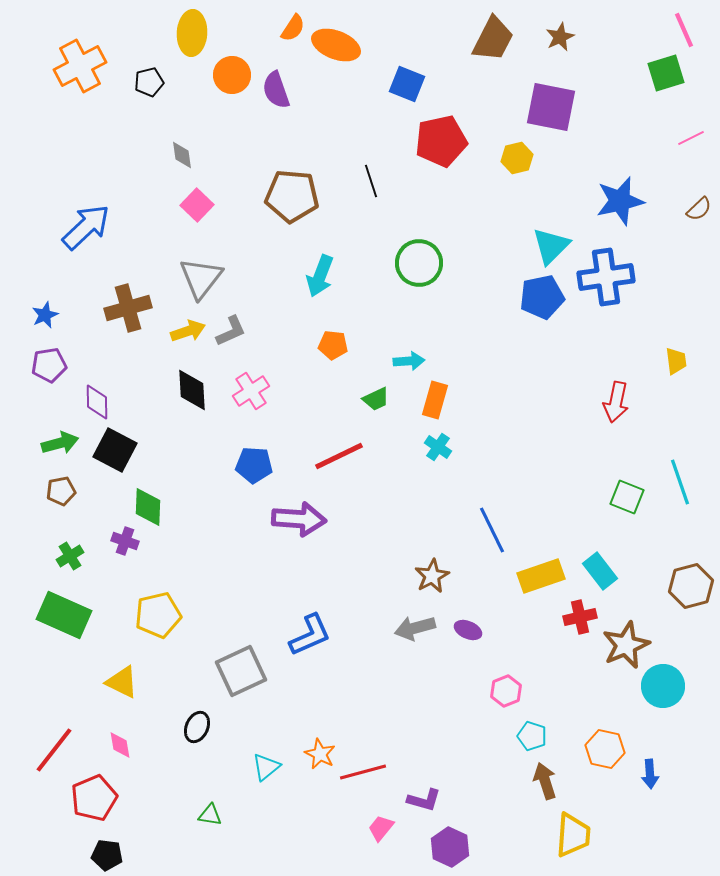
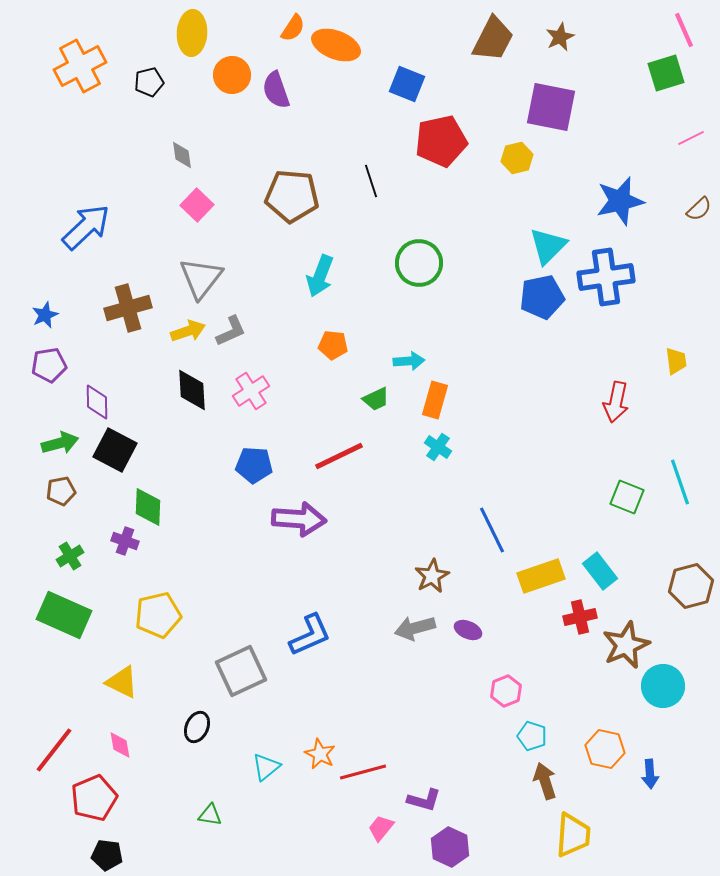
cyan triangle at (551, 246): moved 3 px left
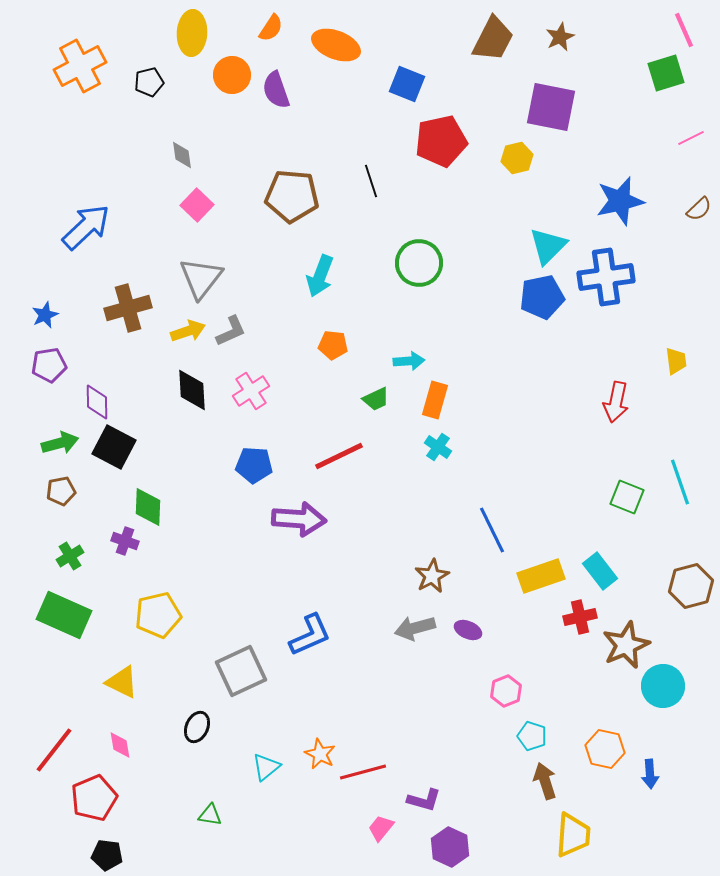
orange semicircle at (293, 28): moved 22 px left
black square at (115, 450): moved 1 px left, 3 px up
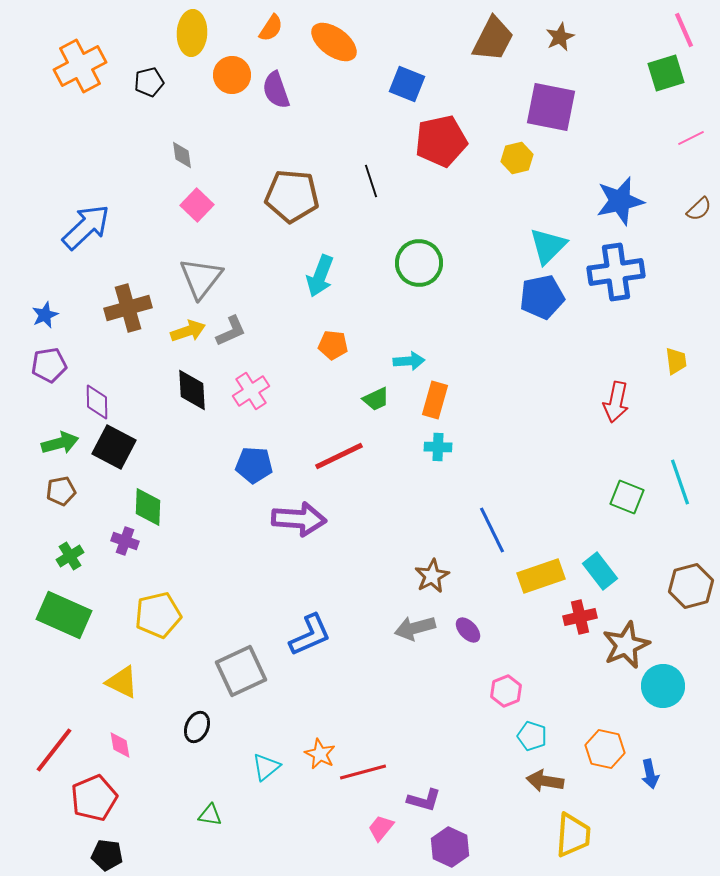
orange ellipse at (336, 45): moved 2 px left, 3 px up; rotated 15 degrees clockwise
blue cross at (606, 277): moved 10 px right, 5 px up
cyan cross at (438, 447): rotated 32 degrees counterclockwise
purple ellipse at (468, 630): rotated 24 degrees clockwise
blue arrow at (650, 774): rotated 8 degrees counterclockwise
brown arrow at (545, 781): rotated 63 degrees counterclockwise
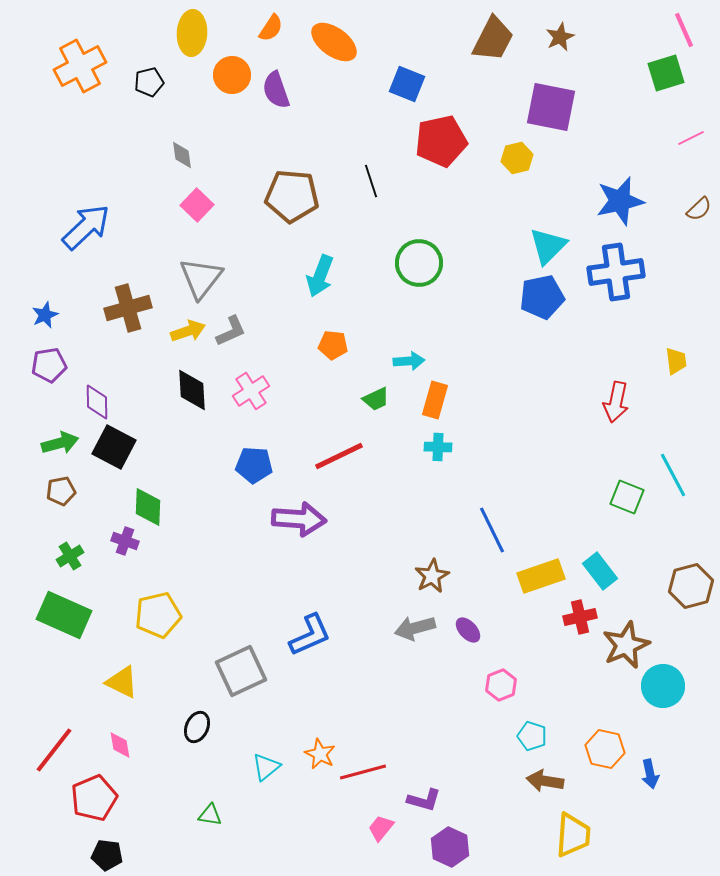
cyan line at (680, 482): moved 7 px left, 7 px up; rotated 9 degrees counterclockwise
pink hexagon at (506, 691): moved 5 px left, 6 px up
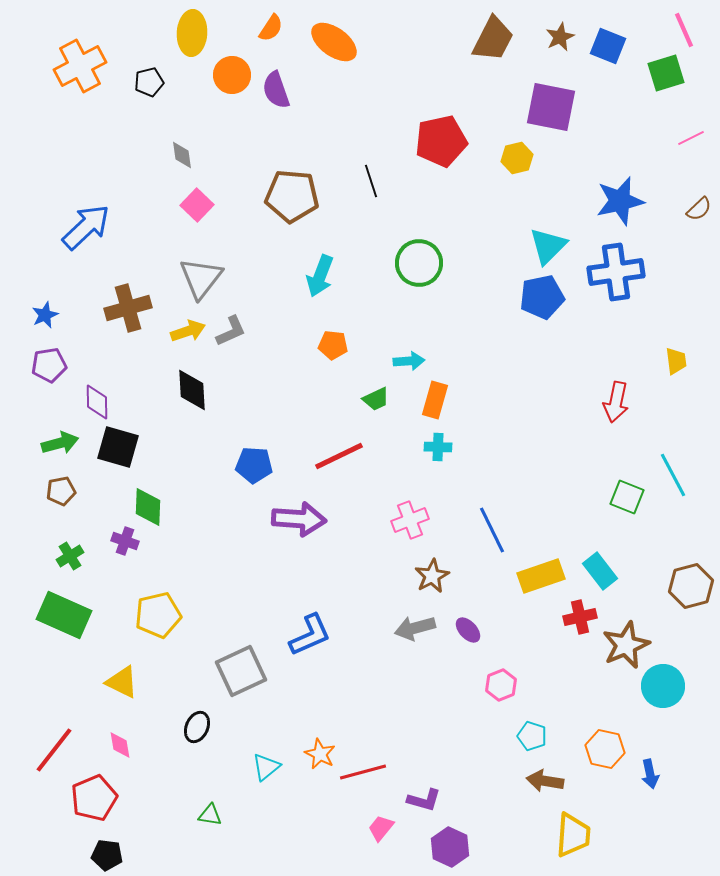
blue square at (407, 84): moved 201 px right, 38 px up
pink cross at (251, 391): moved 159 px right, 129 px down; rotated 12 degrees clockwise
black square at (114, 447): moved 4 px right; rotated 12 degrees counterclockwise
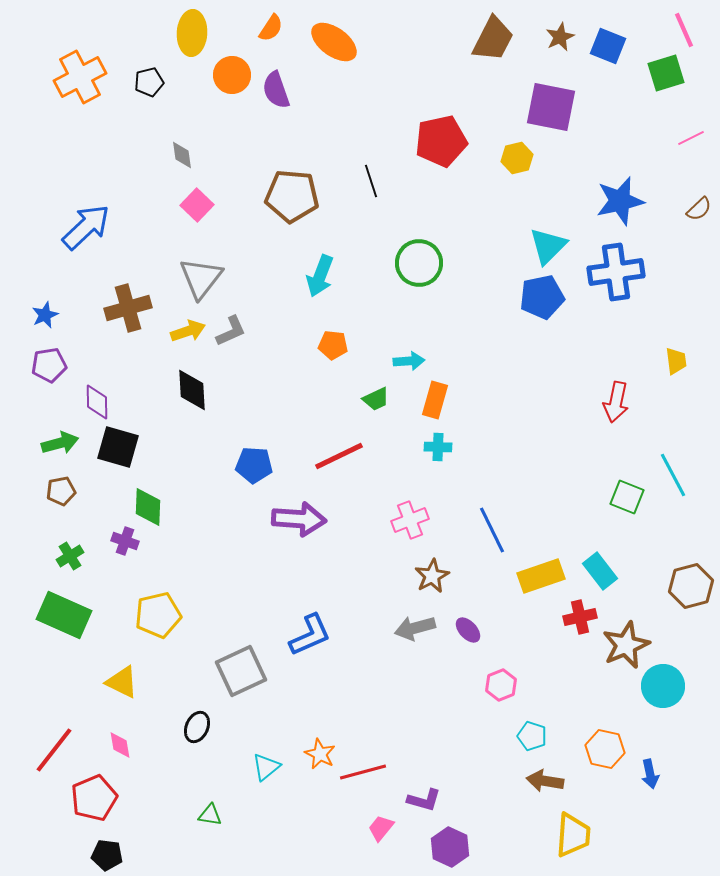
orange cross at (80, 66): moved 11 px down
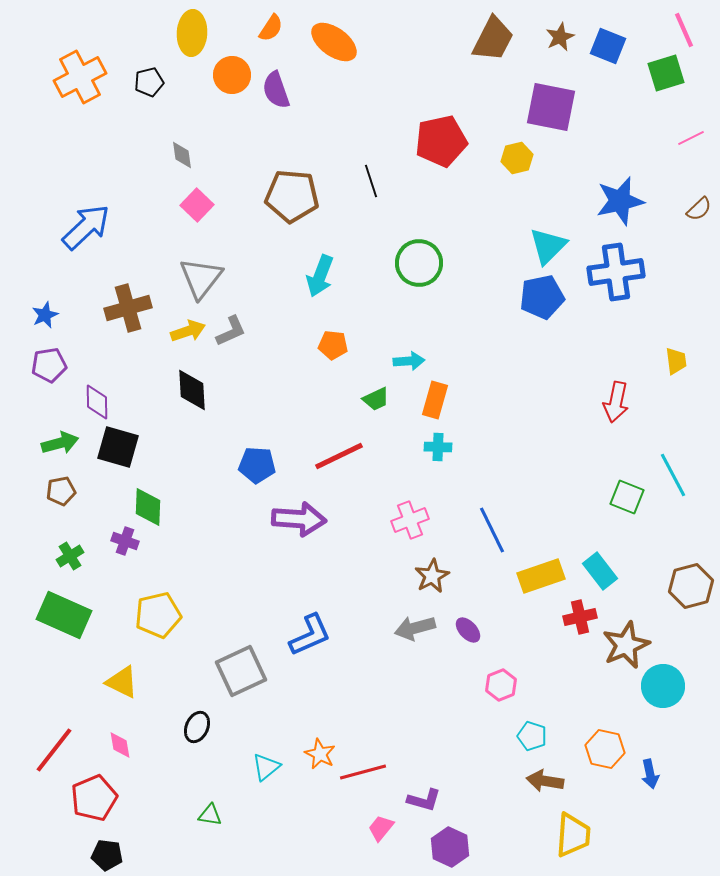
blue pentagon at (254, 465): moved 3 px right
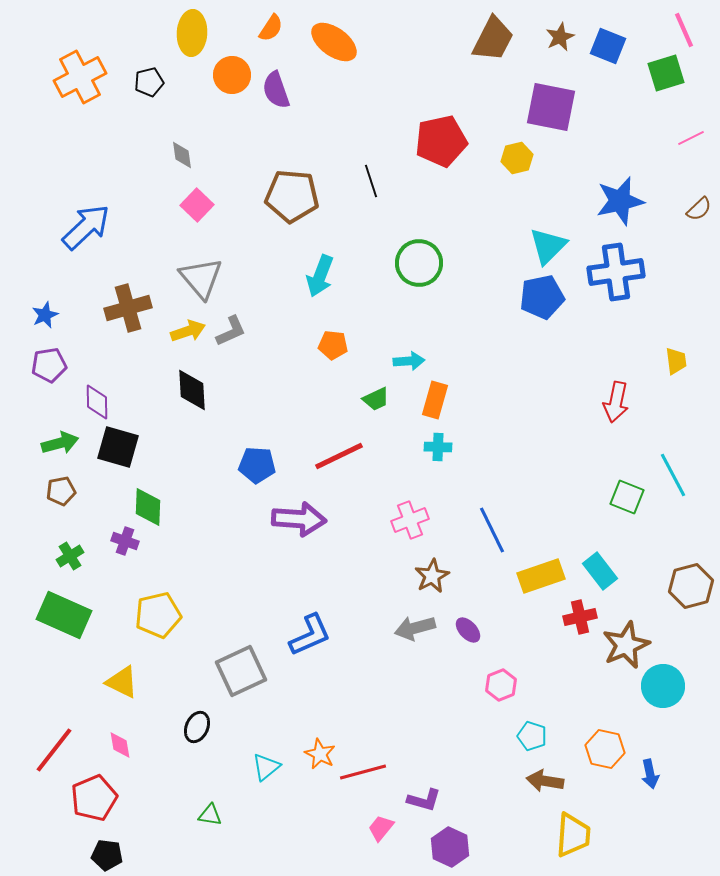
gray triangle at (201, 278): rotated 18 degrees counterclockwise
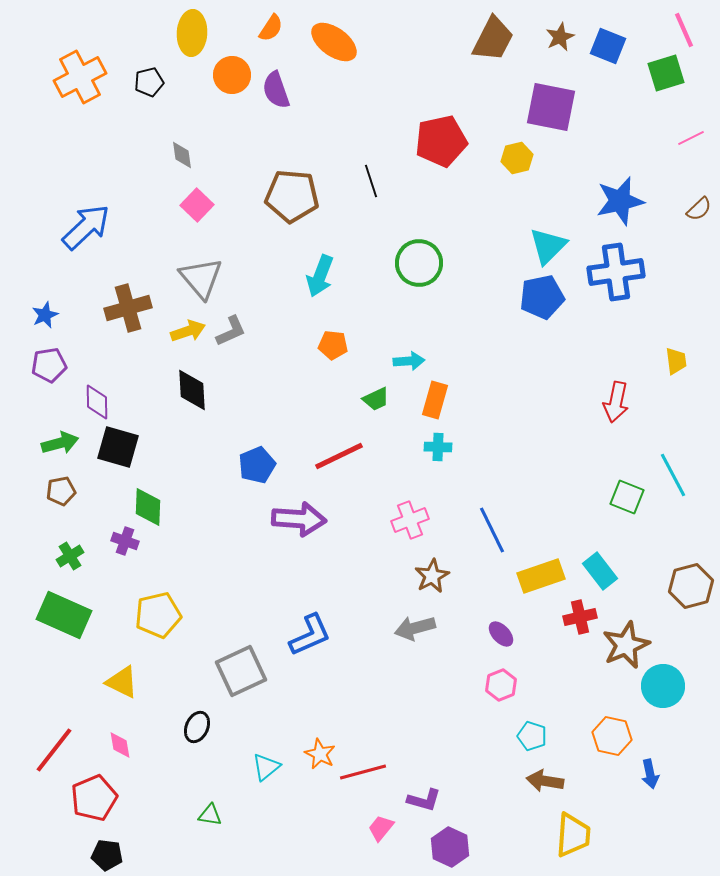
blue pentagon at (257, 465): rotated 27 degrees counterclockwise
purple ellipse at (468, 630): moved 33 px right, 4 px down
orange hexagon at (605, 749): moved 7 px right, 13 px up
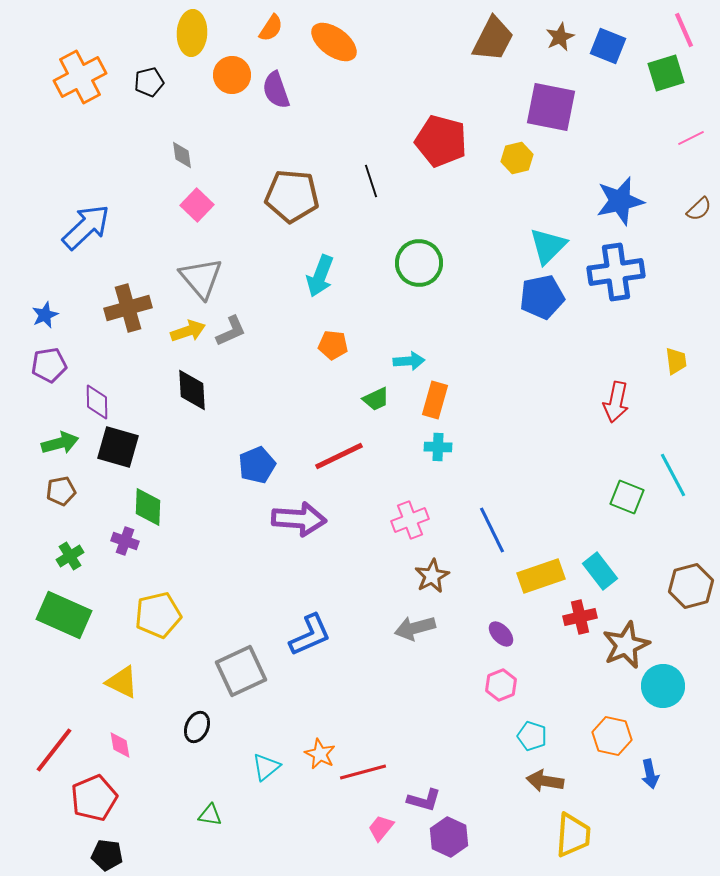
red pentagon at (441, 141): rotated 27 degrees clockwise
purple hexagon at (450, 847): moved 1 px left, 10 px up
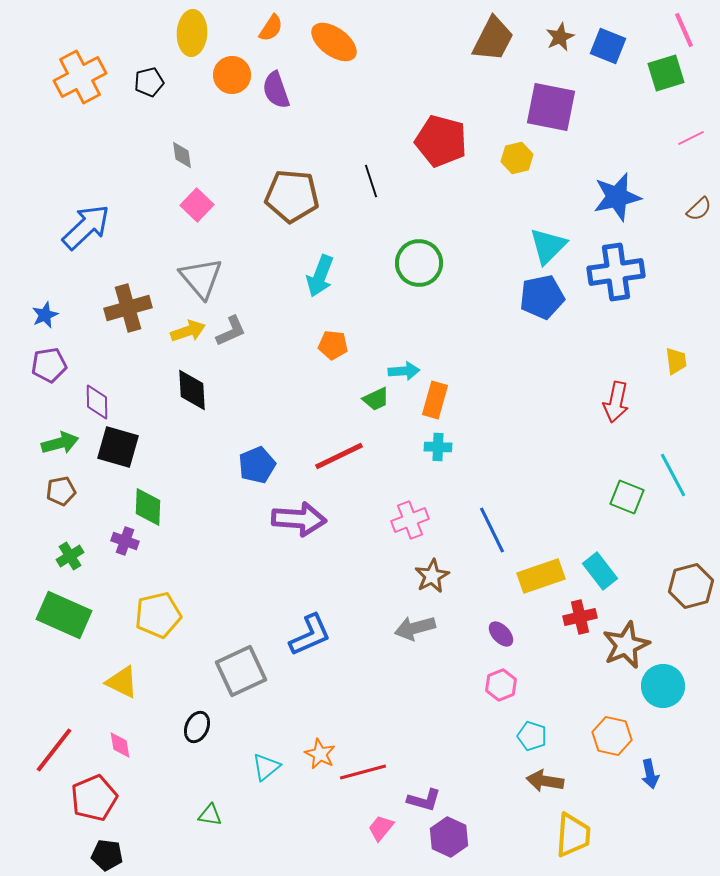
blue star at (620, 201): moved 3 px left, 4 px up
cyan arrow at (409, 361): moved 5 px left, 10 px down
